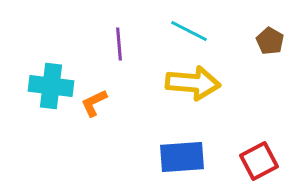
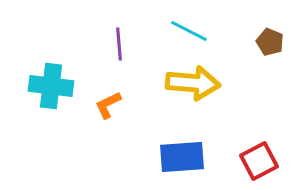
brown pentagon: moved 1 px down; rotated 8 degrees counterclockwise
orange L-shape: moved 14 px right, 2 px down
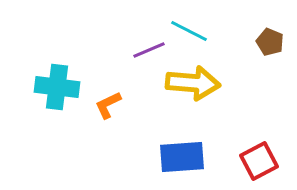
purple line: moved 30 px right, 6 px down; rotated 72 degrees clockwise
cyan cross: moved 6 px right, 1 px down
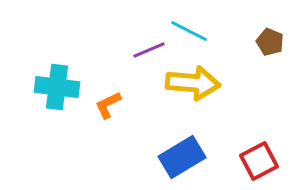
blue rectangle: rotated 27 degrees counterclockwise
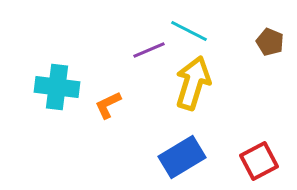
yellow arrow: rotated 78 degrees counterclockwise
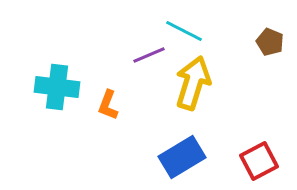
cyan line: moved 5 px left
purple line: moved 5 px down
orange L-shape: rotated 44 degrees counterclockwise
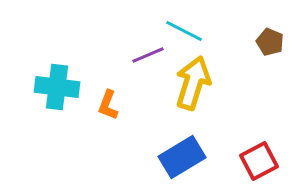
purple line: moved 1 px left
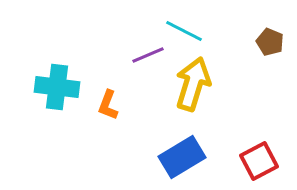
yellow arrow: moved 1 px down
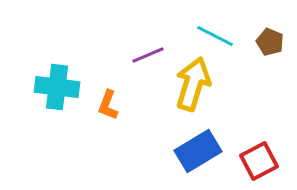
cyan line: moved 31 px right, 5 px down
blue rectangle: moved 16 px right, 6 px up
